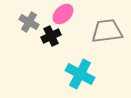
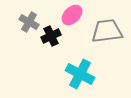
pink ellipse: moved 9 px right, 1 px down
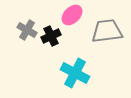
gray cross: moved 2 px left, 8 px down
cyan cross: moved 5 px left, 1 px up
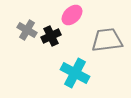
gray trapezoid: moved 9 px down
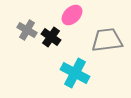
black cross: moved 1 px down; rotated 30 degrees counterclockwise
